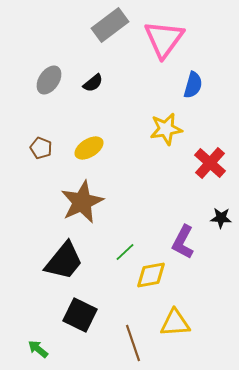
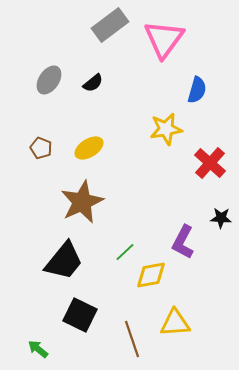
blue semicircle: moved 4 px right, 5 px down
brown line: moved 1 px left, 4 px up
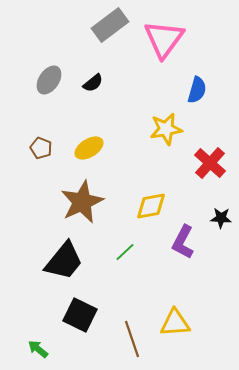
yellow diamond: moved 69 px up
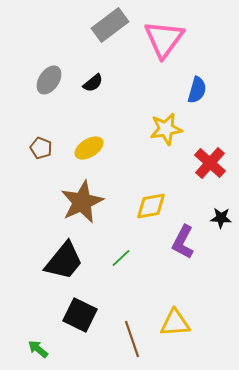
green line: moved 4 px left, 6 px down
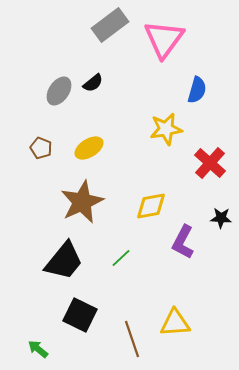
gray ellipse: moved 10 px right, 11 px down
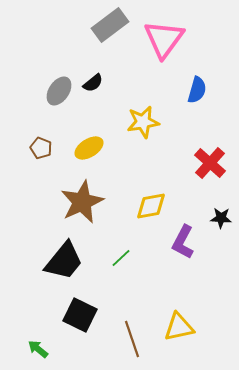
yellow star: moved 23 px left, 7 px up
yellow triangle: moved 4 px right, 4 px down; rotated 8 degrees counterclockwise
